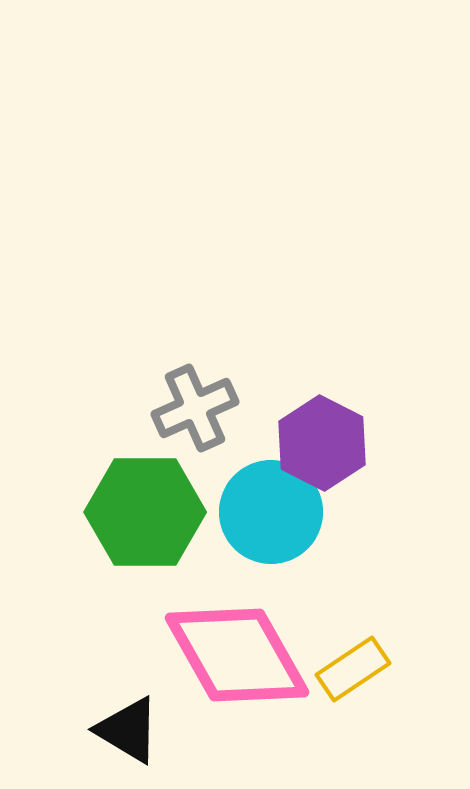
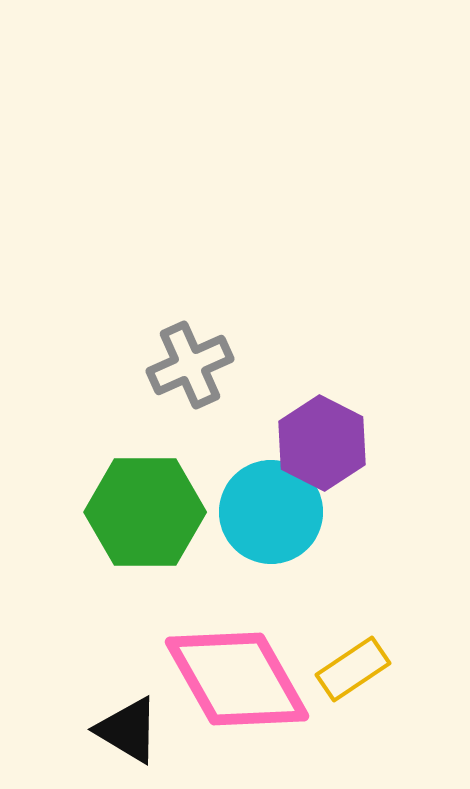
gray cross: moved 5 px left, 43 px up
pink diamond: moved 24 px down
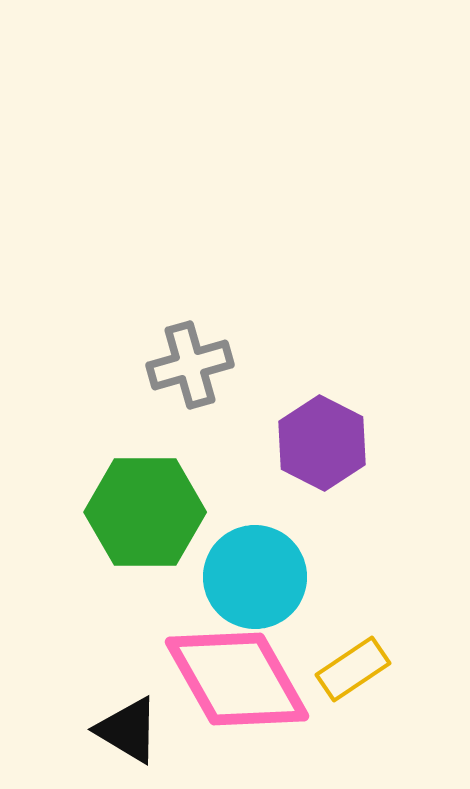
gray cross: rotated 8 degrees clockwise
cyan circle: moved 16 px left, 65 px down
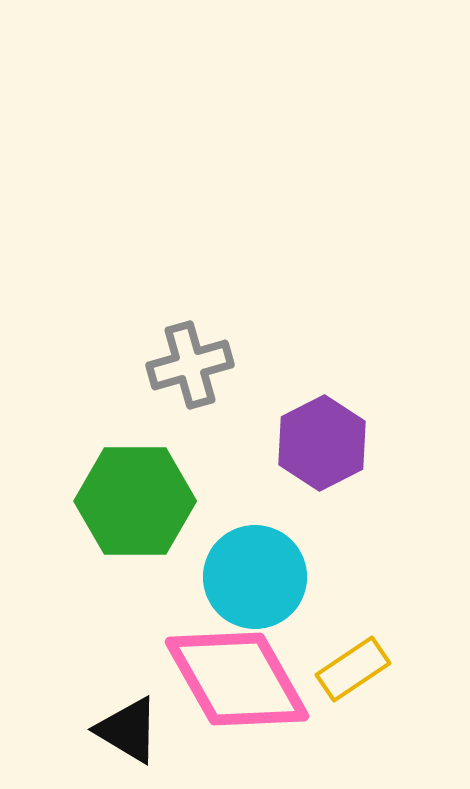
purple hexagon: rotated 6 degrees clockwise
green hexagon: moved 10 px left, 11 px up
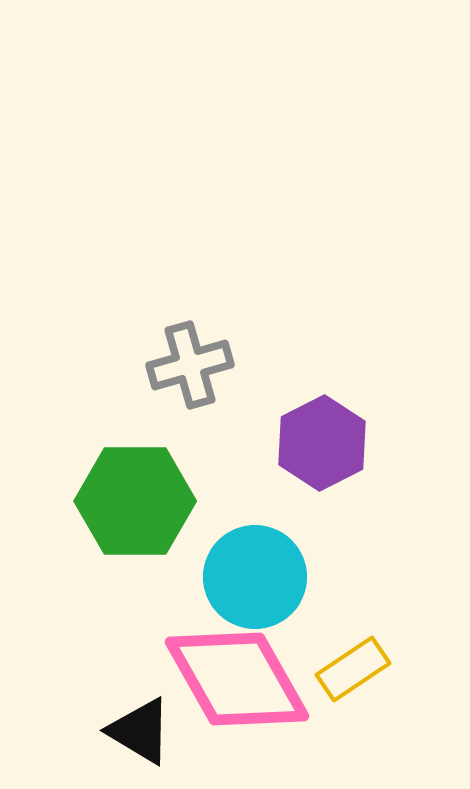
black triangle: moved 12 px right, 1 px down
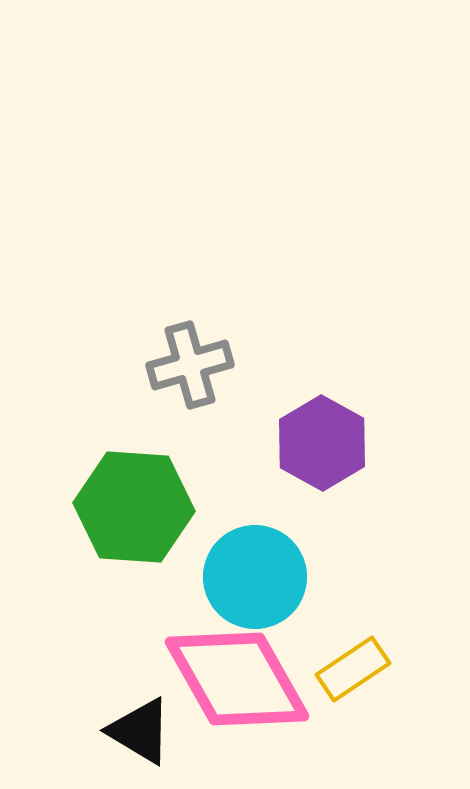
purple hexagon: rotated 4 degrees counterclockwise
green hexagon: moved 1 px left, 6 px down; rotated 4 degrees clockwise
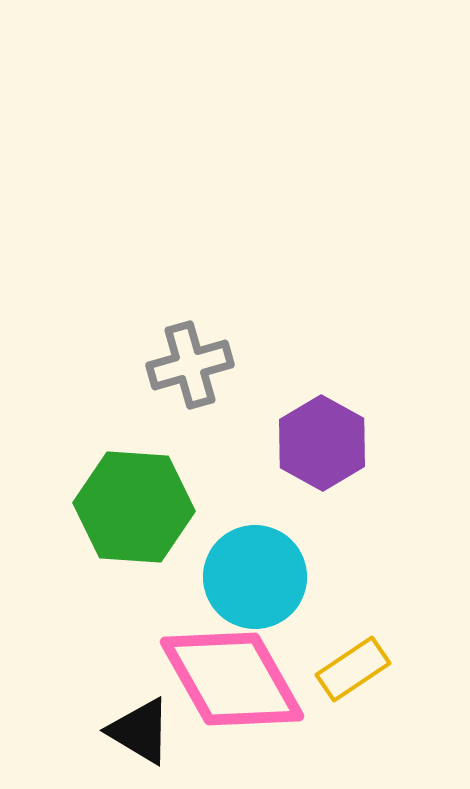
pink diamond: moved 5 px left
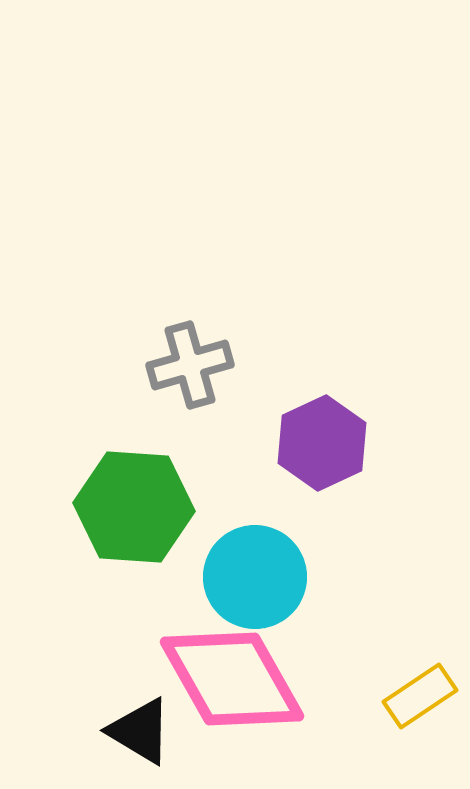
purple hexagon: rotated 6 degrees clockwise
yellow rectangle: moved 67 px right, 27 px down
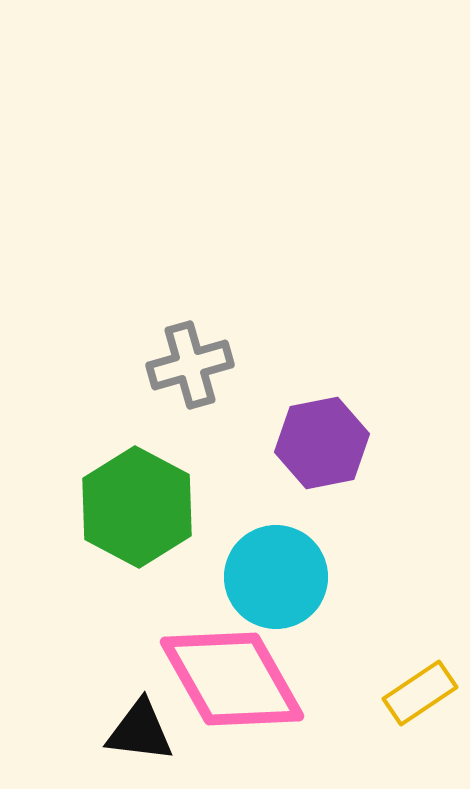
purple hexagon: rotated 14 degrees clockwise
green hexagon: moved 3 px right; rotated 24 degrees clockwise
cyan circle: moved 21 px right
yellow rectangle: moved 3 px up
black triangle: rotated 24 degrees counterclockwise
